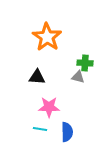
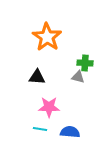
blue semicircle: moved 3 px right; rotated 84 degrees counterclockwise
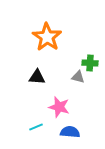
green cross: moved 5 px right
pink star: moved 10 px right; rotated 15 degrees clockwise
cyan line: moved 4 px left, 2 px up; rotated 32 degrees counterclockwise
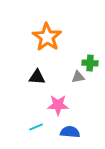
gray triangle: rotated 24 degrees counterclockwise
pink star: moved 1 px left, 2 px up; rotated 15 degrees counterclockwise
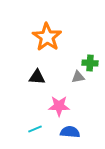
pink star: moved 1 px right, 1 px down
cyan line: moved 1 px left, 2 px down
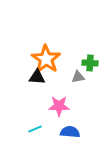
orange star: moved 1 px left, 22 px down
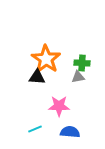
green cross: moved 8 px left
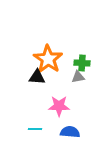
orange star: moved 2 px right
cyan line: rotated 24 degrees clockwise
